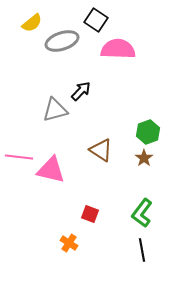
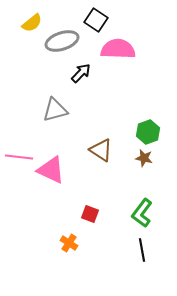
black arrow: moved 18 px up
brown star: rotated 24 degrees counterclockwise
pink triangle: rotated 12 degrees clockwise
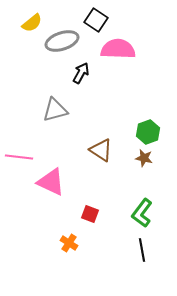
black arrow: rotated 15 degrees counterclockwise
pink triangle: moved 12 px down
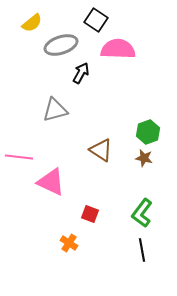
gray ellipse: moved 1 px left, 4 px down
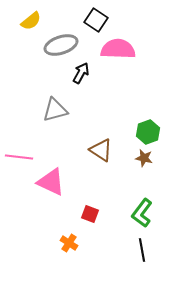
yellow semicircle: moved 1 px left, 2 px up
